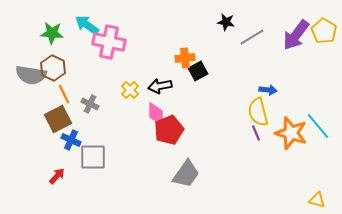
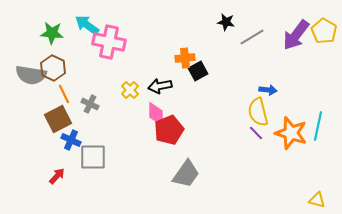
cyan line: rotated 52 degrees clockwise
purple line: rotated 21 degrees counterclockwise
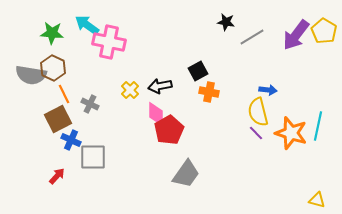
orange cross: moved 24 px right, 34 px down; rotated 18 degrees clockwise
red pentagon: rotated 8 degrees counterclockwise
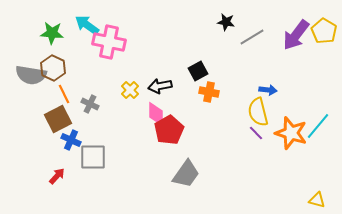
cyan line: rotated 28 degrees clockwise
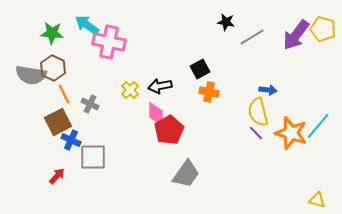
yellow pentagon: moved 1 px left, 2 px up; rotated 15 degrees counterclockwise
black square: moved 2 px right, 2 px up
brown square: moved 3 px down
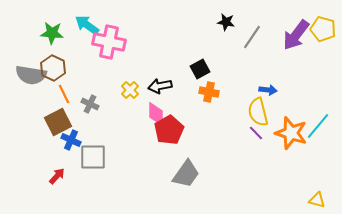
gray line: rotated 25 degrees counterclockwise
